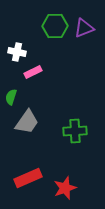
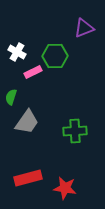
green hexagon: moved 30 px down
white cross: rotated 18 degrees clockwise
red rectangle: rotated 8 degrees clockwise
red star: rotated 30 degrees clockwise
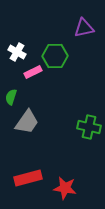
purple triangle: rotated 10 degrees clockwise
green cross: moved 14 px right, 4 px up; rotated 15 degrees clockwise
